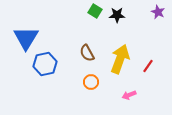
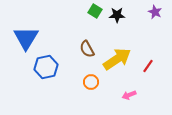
purple star: moved 3 px left
brown semicircle: moved 4 px up
yellow arrow: moved 3 px left; rotated 36 degrees clockwise
blue hexagon: moved 1 px right, 3 px down
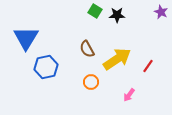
purple star: moved 6 px right
pink arrow: rotated 32 degrees counterclockwise
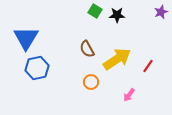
purple star: rotated 24 degrees clockwise
blue hexagon: moved 9 px left, 1 px down
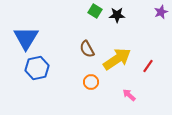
pink arrow: rotated 96 degrees clockwise
